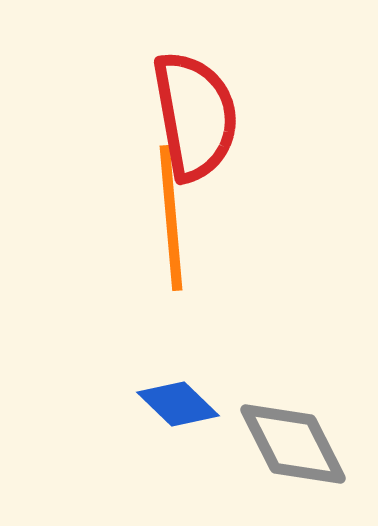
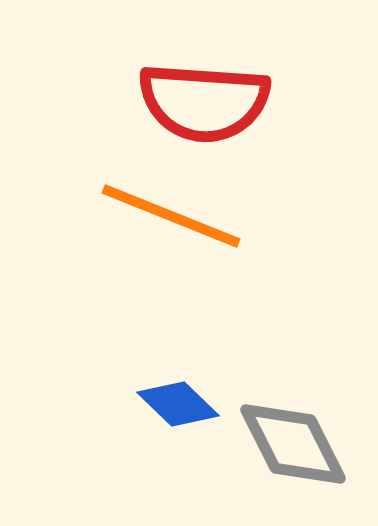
red semicircle: moved 9 px right, 14 px up; rotated 104 degrees clockwise
orange line: moved 2 px up; rotated 63 degrees counterclockwise
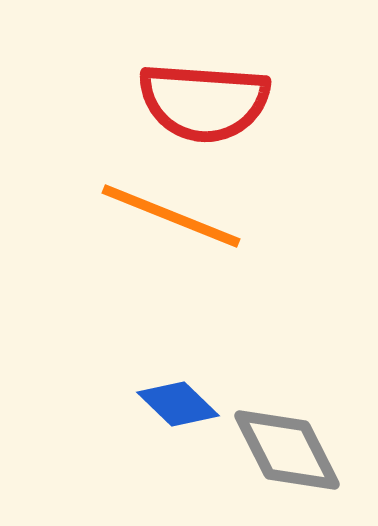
gray diamond: moved 6 px left, 6 px down
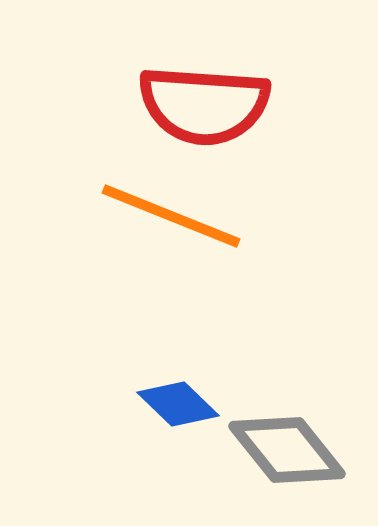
red semicircle: moved 3 px down
gray diamond: rotated 12 degrees counterclockwise
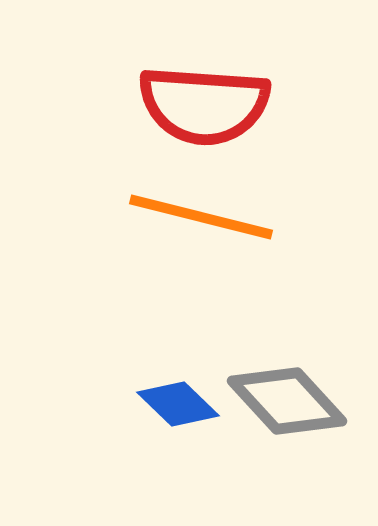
orange line: moved 30 px right, 1 px down; rotated 8 degrees counterclockwise
gray diamond: moved 49 px up; rotated 4 degrees counterclockwise
